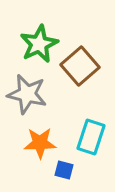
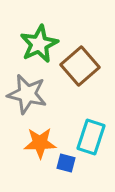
blue square: moved 2 px right, 7 px up
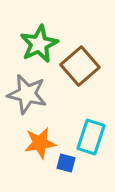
orange star: rotated 8 degrees counterclockwise
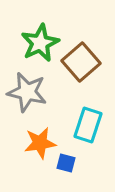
green star: moved 1 px right, 1 px up
brown square: moved 1 px right, 4 px up
gray star: moved 2 px up
cyan rectangle: moved 3 px left, 12 px up
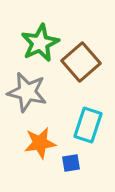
blue square: moved 5 px right; rotated 24 degrees counterclockwise
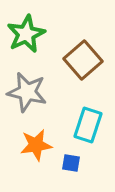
green star: moved 14 px left, 9 px up
brown square: moved 2 px right, 2 px up
orange star: moved 4 px left, 2 px down
blue square: rotated 18 degrees clockwise
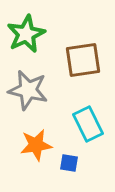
brown square: rotated 33 degrees clockwise
gray star: moved 1 px right, 2 px up
cyan rectangle: moved 1 px up; rotated 44 degrees counterclockwise
blue square: moved 2 px left
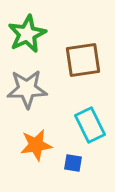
green star: moved 1 px right
gray star: moved 1 px left, 1 px up; rotated 15 degrees counterclockwise
cyan rectangle: moved 2 px right, 1 px down
blue square: moved 4 px right
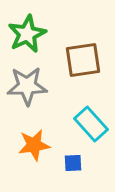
gray star: moved 3 px up
cyan rectangle: moved 1 px right, 1 px up; rotated 16 degrees counterclockwise
orange star: moved 2 px left
blue square: rotated 12 degrees counterclockwise
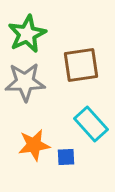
brown square: moved 2 px left, 5 px down
gray star: moved 2 px left, 4 px up
blue square: moved 7 px left, 6 px up
